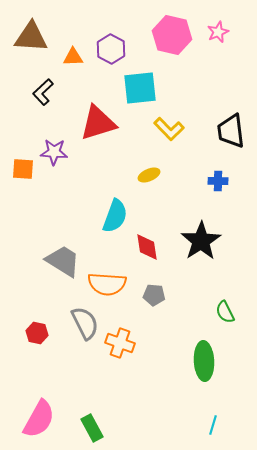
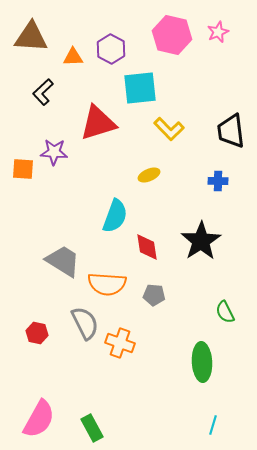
green ellipse: moved 2 px left, 1 px down
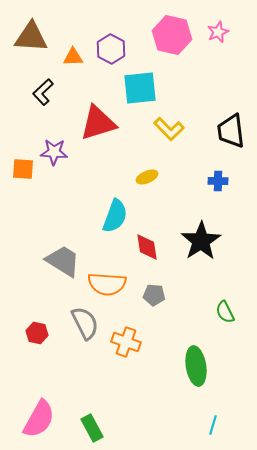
yellow ellipse: moved 2 px left, 2 px down
orange cross: moved 6 px right, 1 px up
green ellipse: moved 6 px left, 4 px down; rotated 6 degrees counterclockwise
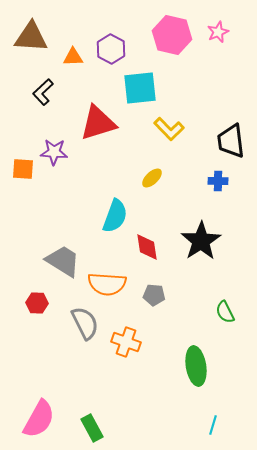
black trapezoid: moved 10 px down
yellow ellipse: moved 5 px right, 1 px down; rotated 20 degrees counterclockwise
red hexagon: moved 30 px up; rotated 10 degrees counterclockwise
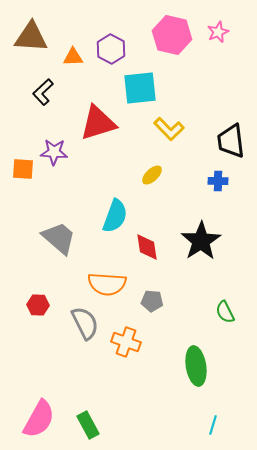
yellow ellipse: moved 3 px up
gray trapezoid: moved 4 px left, 23 px up; rotated 9 degrees clockwise
gray pentagon: moved 2 px left, 6 px down
red hexagon: moved 1 px right, 2 px down
green rectangle: moved 4 px left, 3 px up
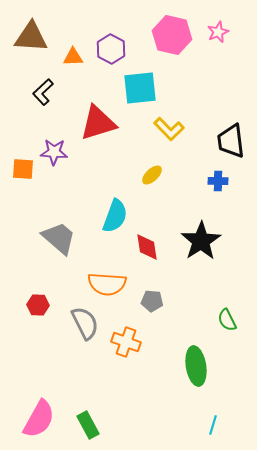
green semicircle: moved 2 px right, 8 px down
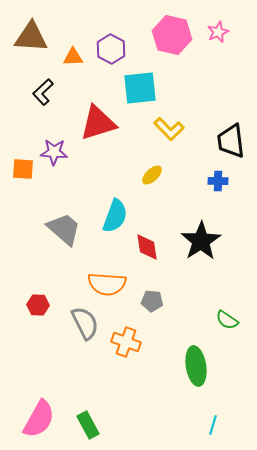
gray trapezoid: moved 5 px right, 9 px up
green semicircle: rotated 30 degrees counterclockwise
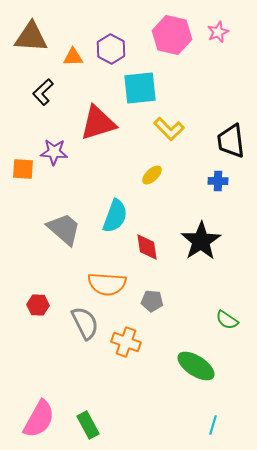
green ellipse: rotated 48 degrees counterclockwise
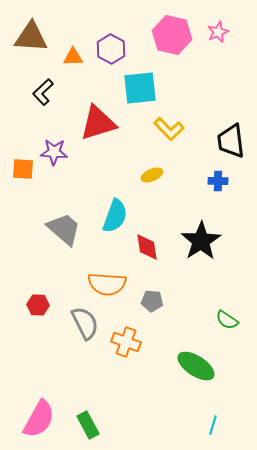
yellow ellipse: rotated 20 degrees clockwise
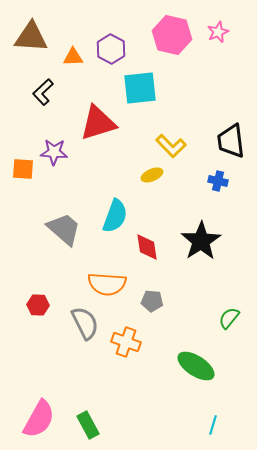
yellow L-shape: moved 2 px right, 17 px down
blue cross: rotated 12 degrees clockwise
green semicircle: moved 2 px right, 2 px up; rotated 95 degrees clockwise
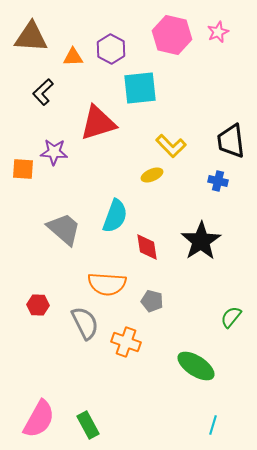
gray pentagon: rotated 10 degrees clockwise
green semicircle: moved 2 px right, 1 px up
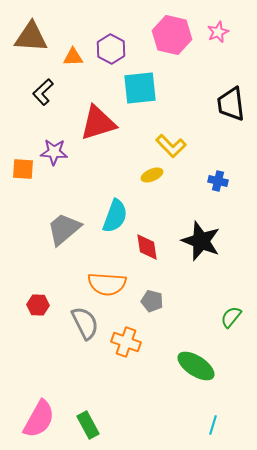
black trapezoid: moved 37 px up
gray trapezoid: rotated 81 degrees counterclockwise
black star: rotated 18 degrees counterclockwise
